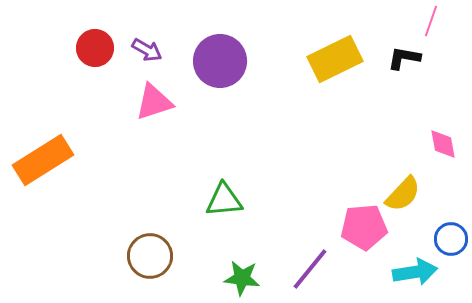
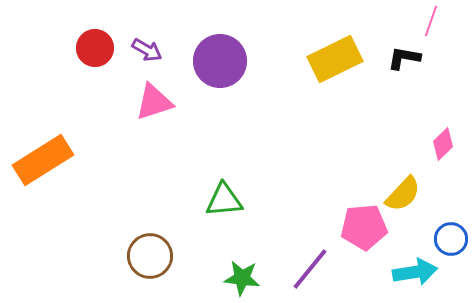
pink diamond: rotated 56 degrees clockwise
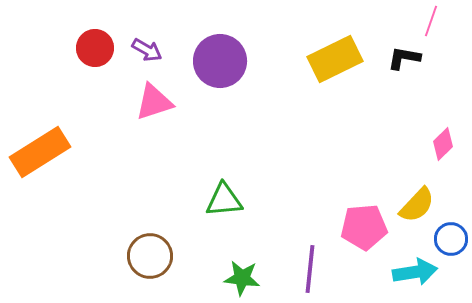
orange rectangle: moved 3 px left, 8 px up
yellow semicircle: moved 14 px right, 11 px down
purple line: rotated 33 degrees counterclockwise
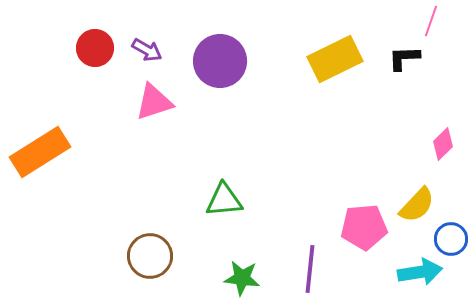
black L-shape: rotated 12 degrees counterclockwise
cyan arrow: moved 5 px right
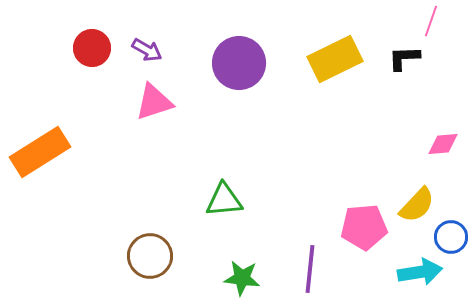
red circle: moved 3 px left
purple circle: moved 19 px right, 2 px down
pink diamond: rotated 40 degrees clockwise
blue circle: moved 2 px up
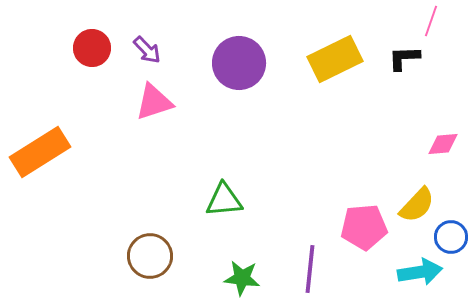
purple arrow: rotated 16 degrees clockwise
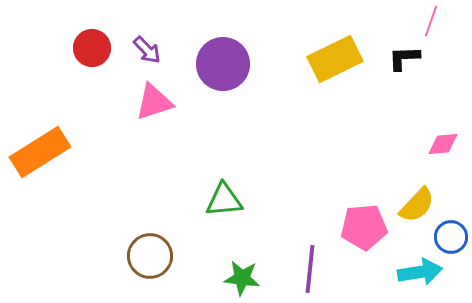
purple circle: moved 16 px left, 1 px down
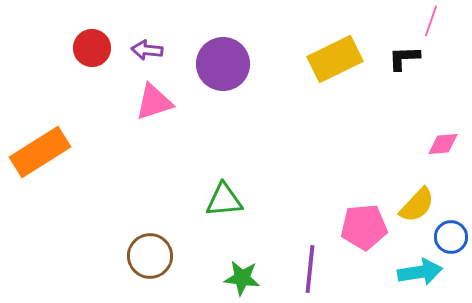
purple arrow: rotated 140 degrees clockwise
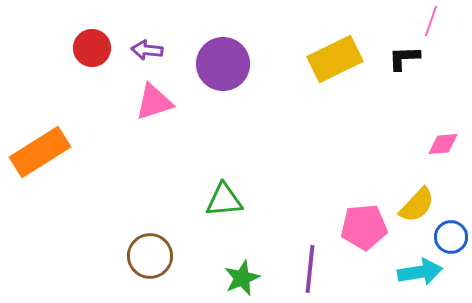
green star: rotated 30 degrees counterclockwise
